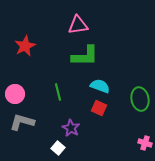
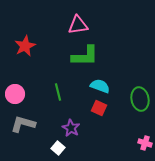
gray L-shape: moved 1 px right, 2 px down
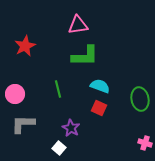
green line: moved 3 px up
gray L-shape: rotated 15 degrees counterclockwise
white square: moved 1 px right
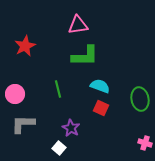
red square: moved 2 px right
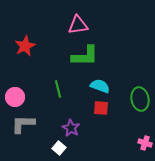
pink circle: moved 3 px down
red square: rotated 21 degrees counterclockwise
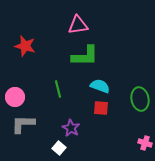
red star: rotated 30 degrees counterclockwise
